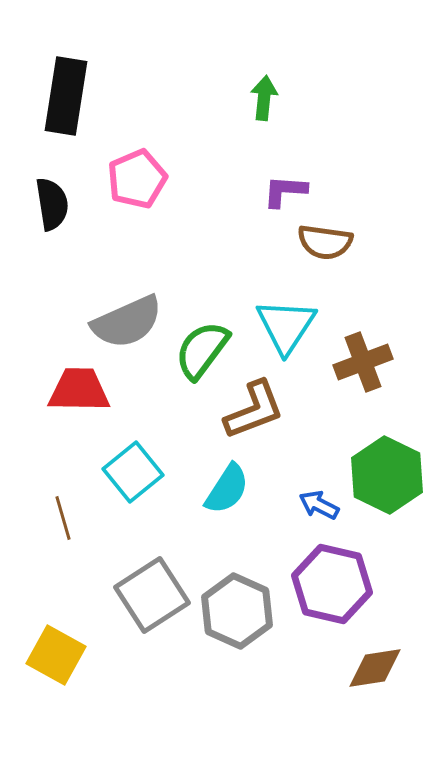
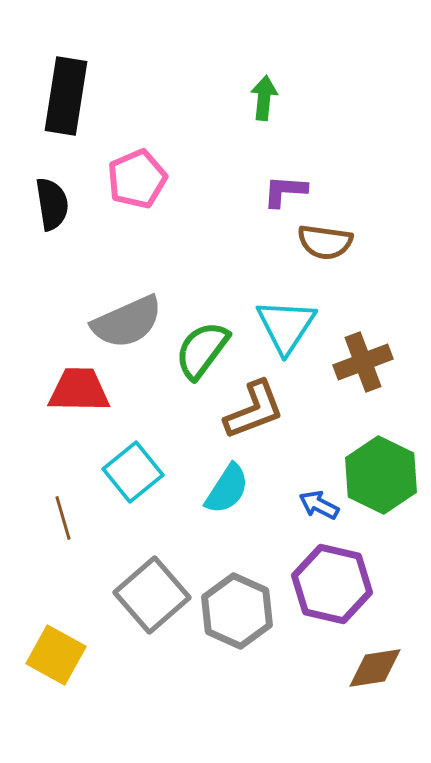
green hexagon: moved 6 px left
gray square: rotated 8 degrees counterclockwise
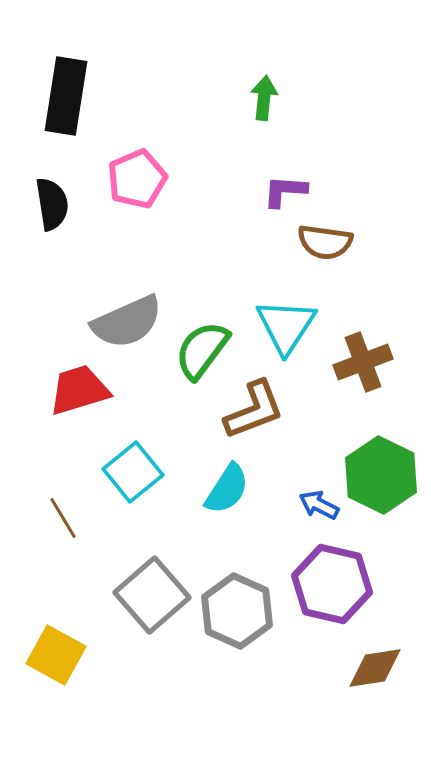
red trapezoid: rotated 18 degrees counterclockwise
brown line: rotated 15 degrees counterclockwise
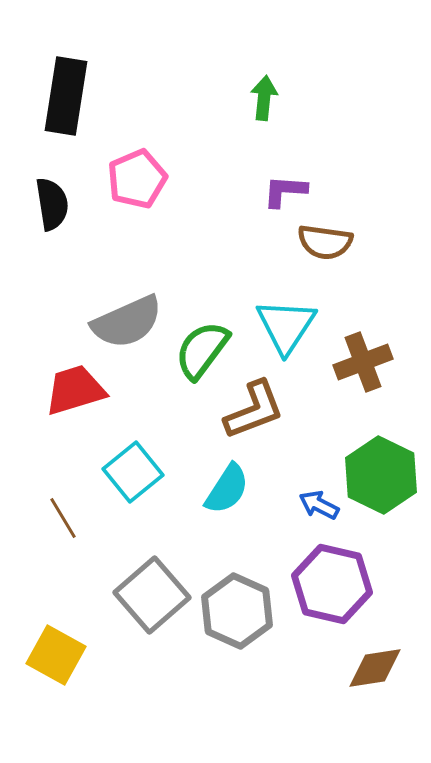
red trapezoid: moved 4 px left
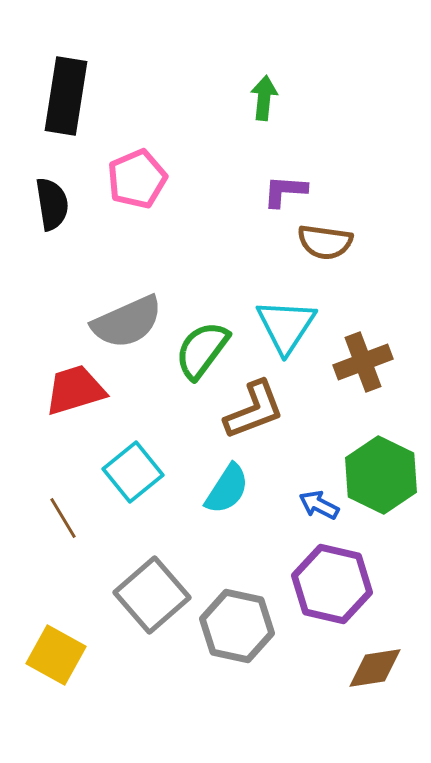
gray hexagon: moved 15 px down; rotated 12 degrees counterclockwise
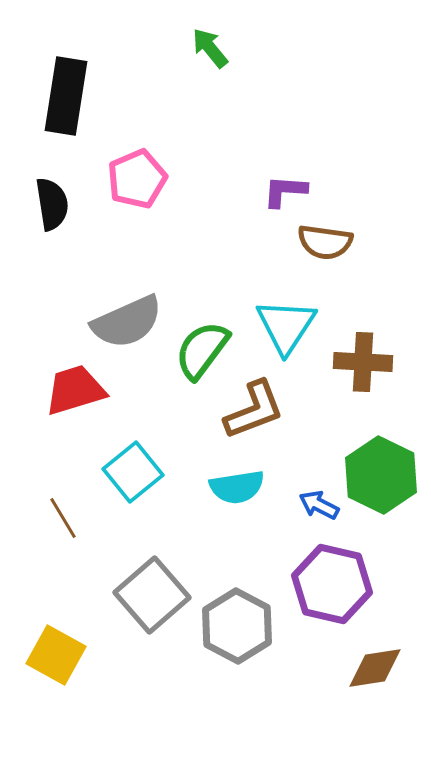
green arrow: moved 54 px left, 50 px up; rotated 45 degrees counterclockwise
brown cross: rotated 24 degrees clockwise
cyan semicircle: moved 10 px right, 2 px up; rotated 48 degrees clockwise
gray hexagon: rotated 16 degrees clockwise
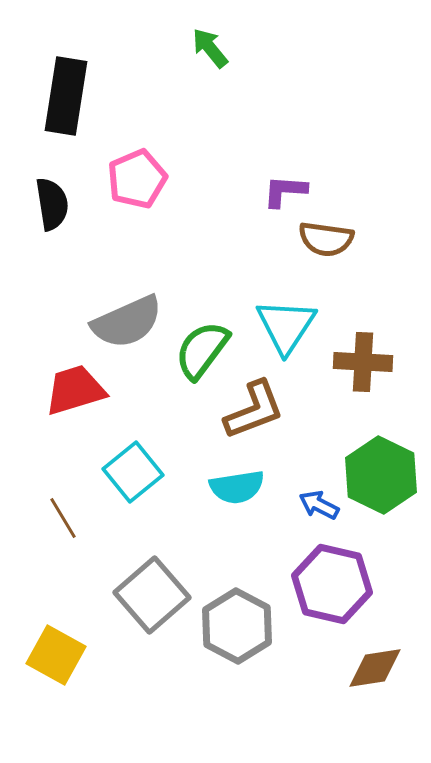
brown semicircle: moved 1 px right, 3 px up
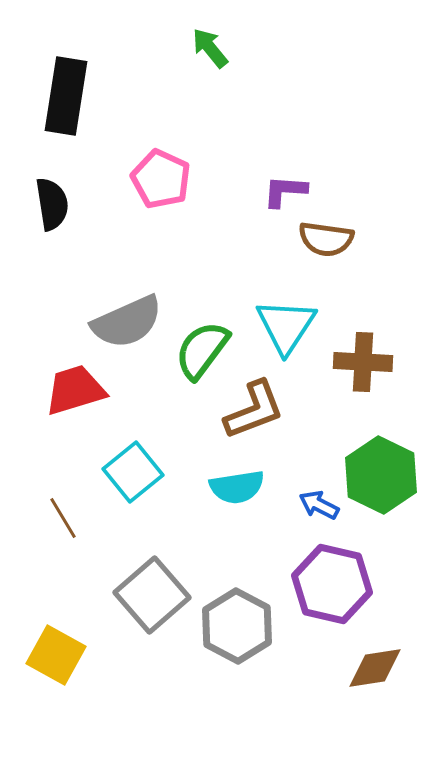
pink pentagon: moved 24 px right; rotated 24 degrees counterclockwise
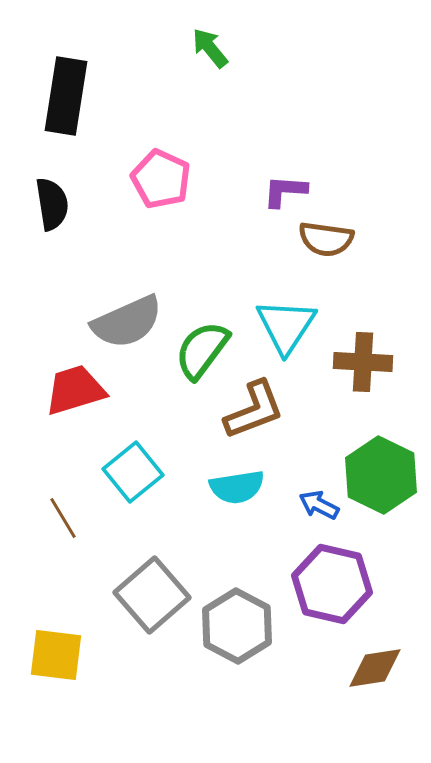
yellow square: rotated 22 degrees counterclockwise
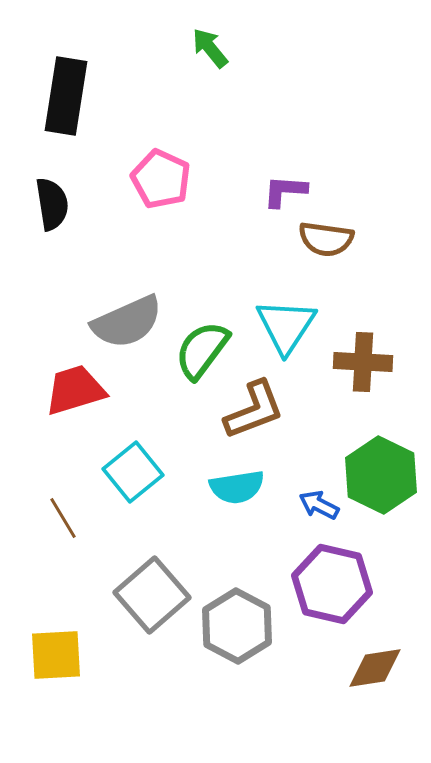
yellow square: rotated 10 degrees counterclockwise
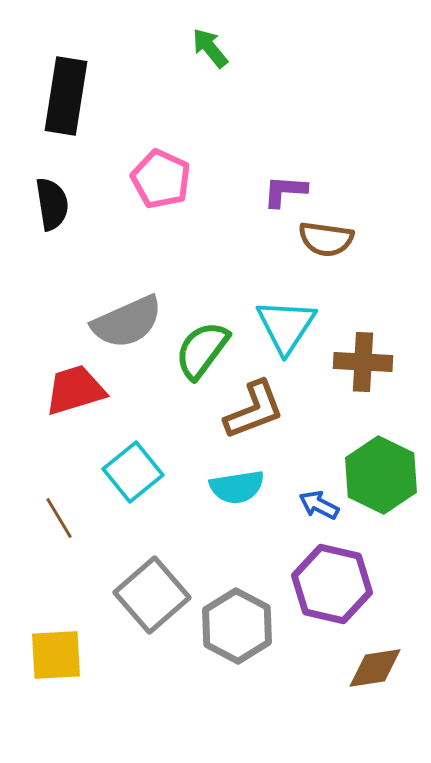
brown line: moved 4 px left
